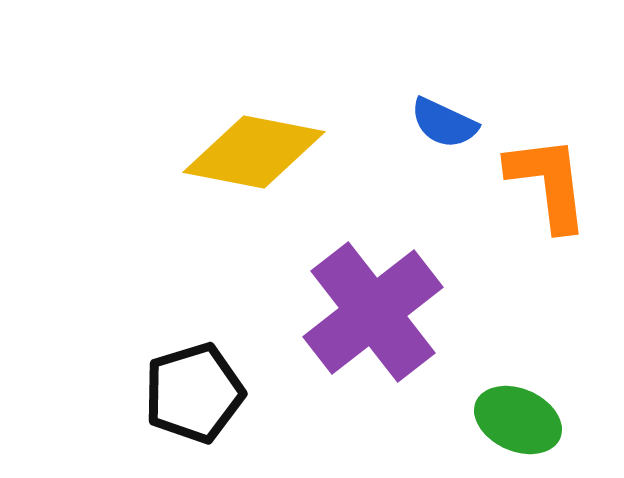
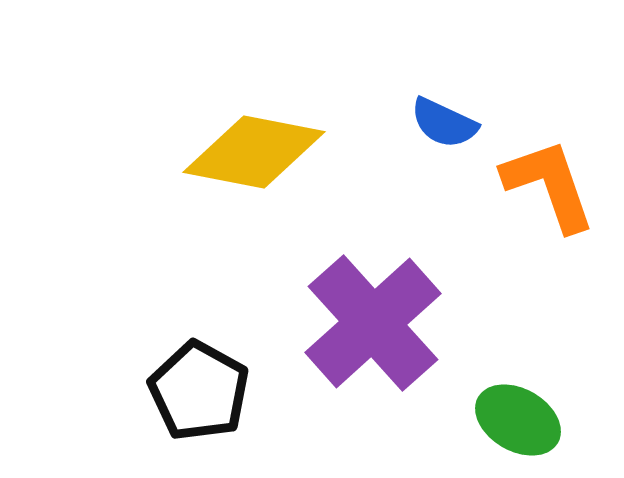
orange L-shape: moved 1 px right, 2 px down; rotated 12 degrees counterclockwise
purple cross: moved 11 px down; rotated 4 degrees counterclockwise
black pentagon: moved 5 px right, 2 px up; rotated 26 degrees counterclockwise
green ellipse: rotated 6 degrees clockwise
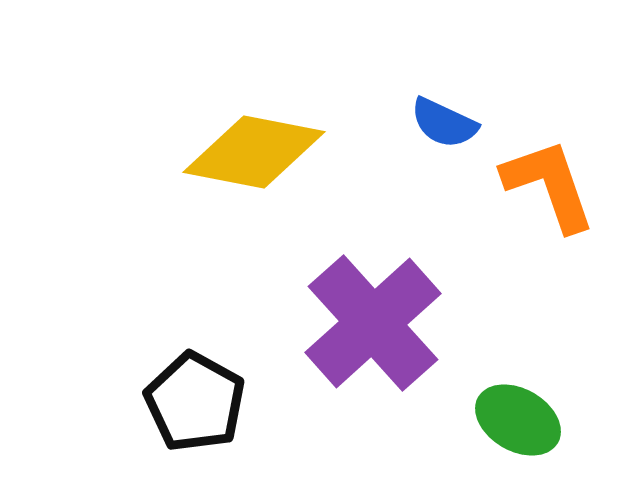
black pentagon: moved 4 px left, 11 px down
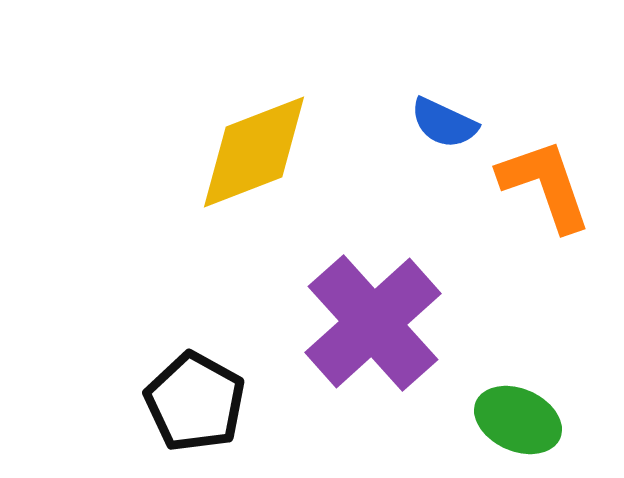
yellow diamond: rotated 32 degrees counterclockwise
orange L-shape: moved 4 px left
green ellipse: rotated 6 degrees counterclockwise
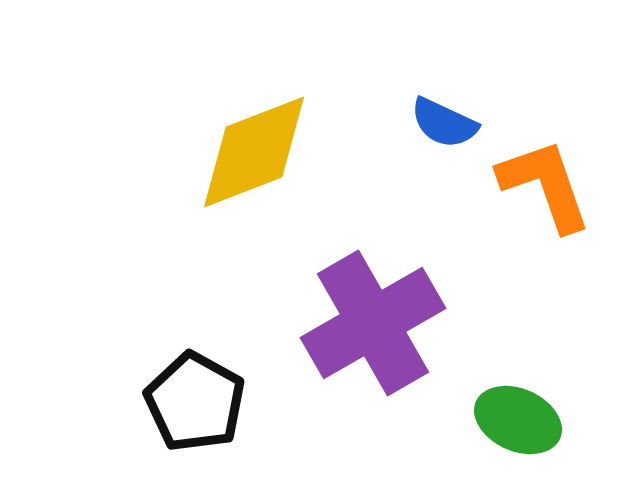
purple cross: rotated 12 degrees clockwise
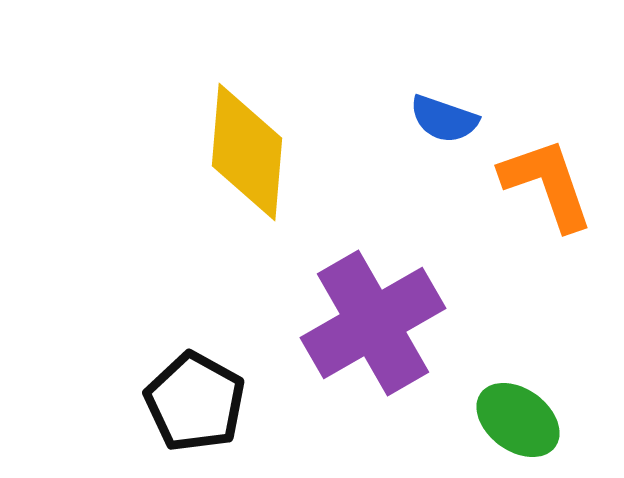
blue semicircle: moved 4 px up; rotated 6 degrees counterclockwise
yellow diamond: moved 7 px left; rotated 64 degrees counterclockwise
orange L-shape: moved 2 px right, 1 px up
green ellipse: rotated 12 degrees clockwise
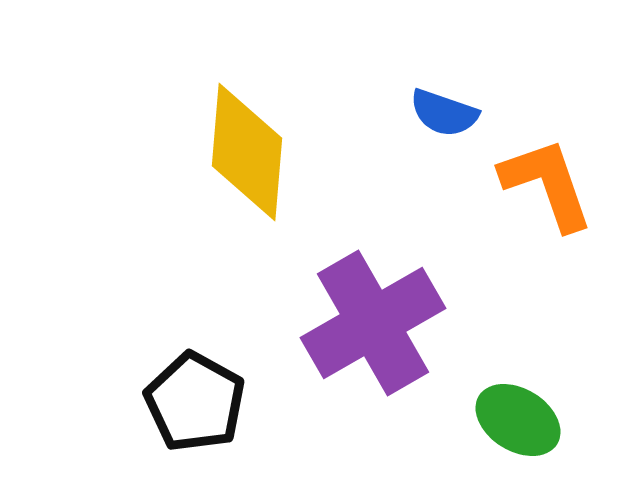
blue semicircle: moved 6 px up
green ellipse: rotated 4 degrees counterclockwise
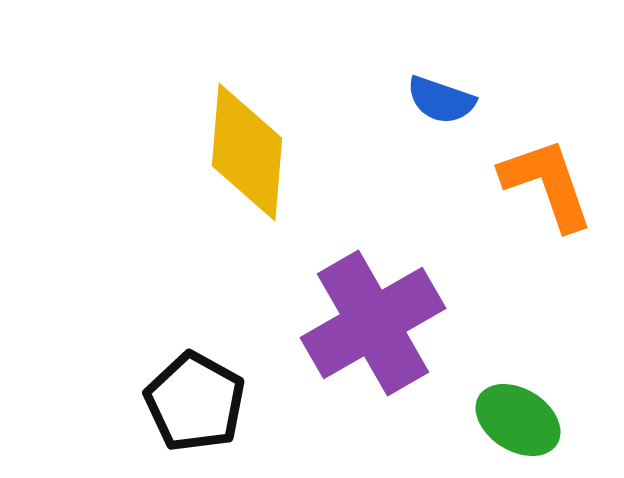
blue semicircle: moved 3 px left, 13 px up
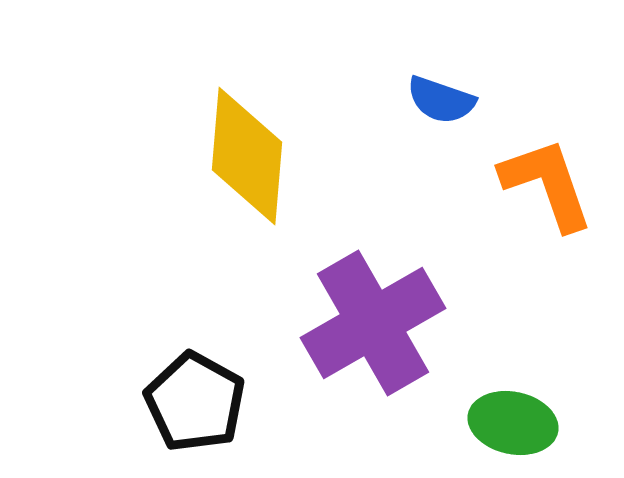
yellow diamond: moved 4 px down
green ellipse: moved 5 px left, 3 px down; rotated 20 degrees counterclockwise
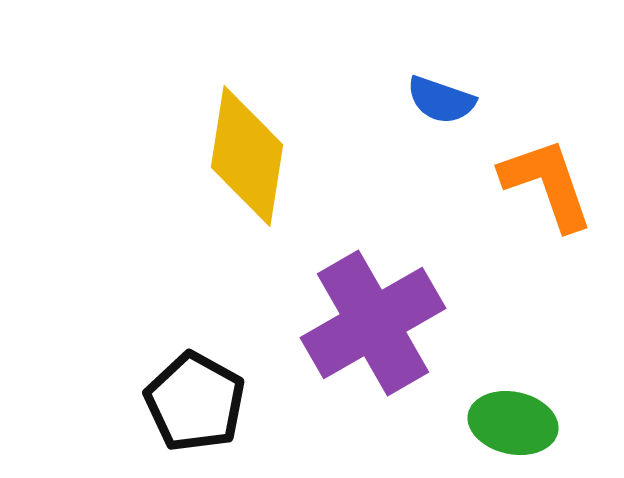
yellow diamond: rotated 4 degrees clockwise
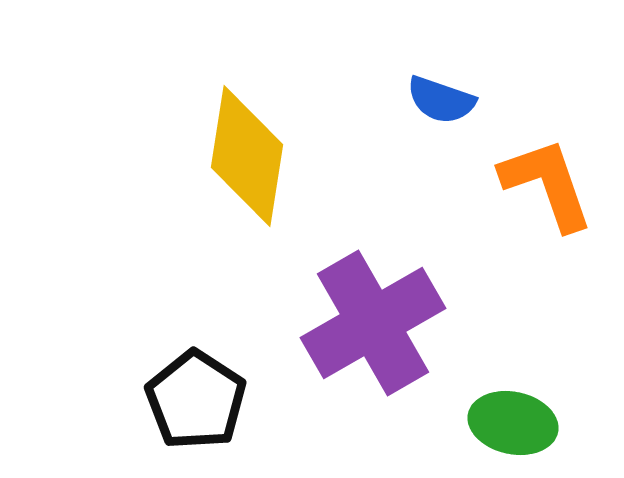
black pentagon: moved 1 px right, 2 px up; rotated 4 degrees clockwise
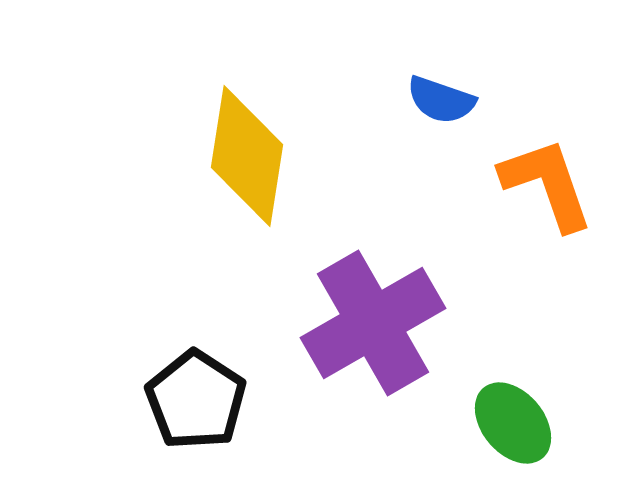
green ellipse: rotated 38 degrees clockwise
